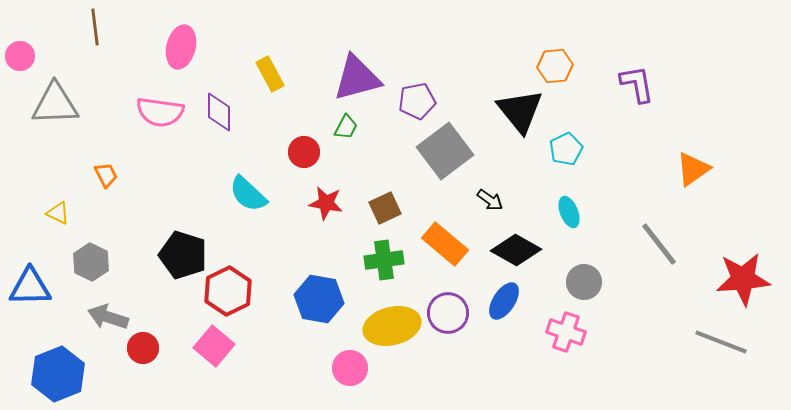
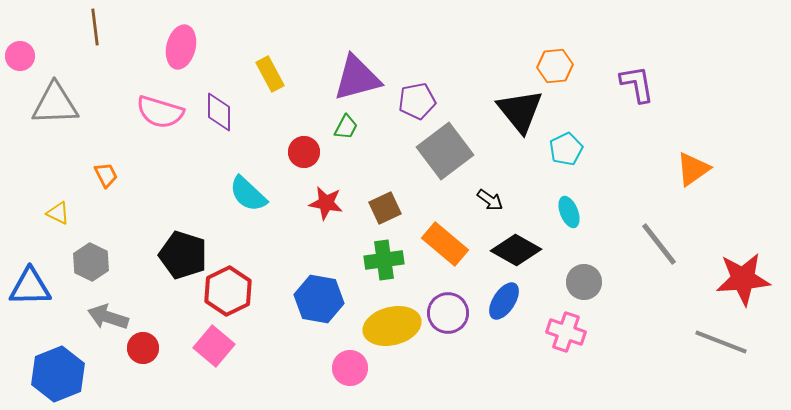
pink semicircle at (160, 112): rotated 9 degrees clockwise
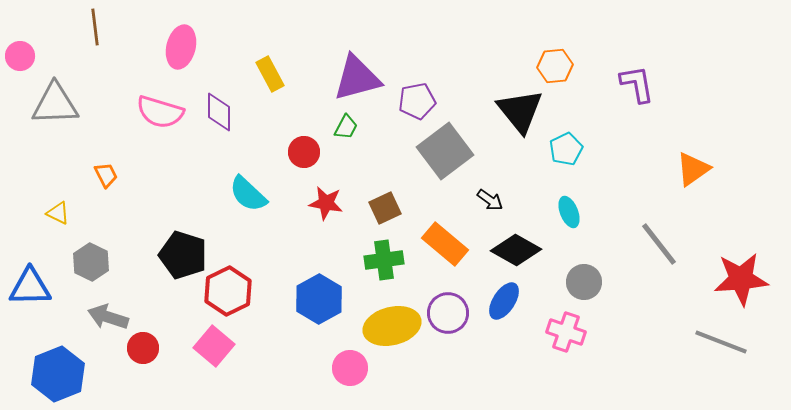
red star at (743, 279): moved 2 px left
blue hexagon at (319, 299): rotated 21 degrees clockwise
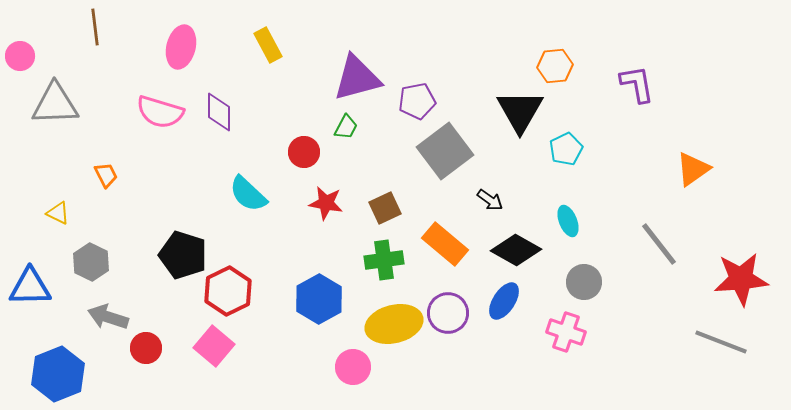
yellow rectangle at (270, 74): moved 2 px left, 29 px up
black triangle at (520, 111): rotated 9 degrees clockwise
cyan ellipse at (569, 212): moved 1 px left, 9 px down
yellow ellipse at (392, 326): moved 2 px right, 2 px up
red circle at (143, 348): moved 3 px right
pink circle at (350, 368): moved 3 px right, 1 px up
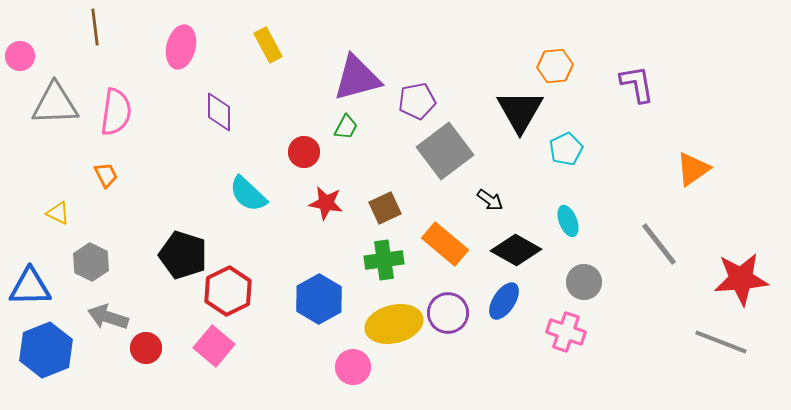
pink semicircle at (160, 112): moved 44 px left; rotated 99 degrees counterclockwise
blue hexagon at (58, 374): moved 12 px left, 24 px up
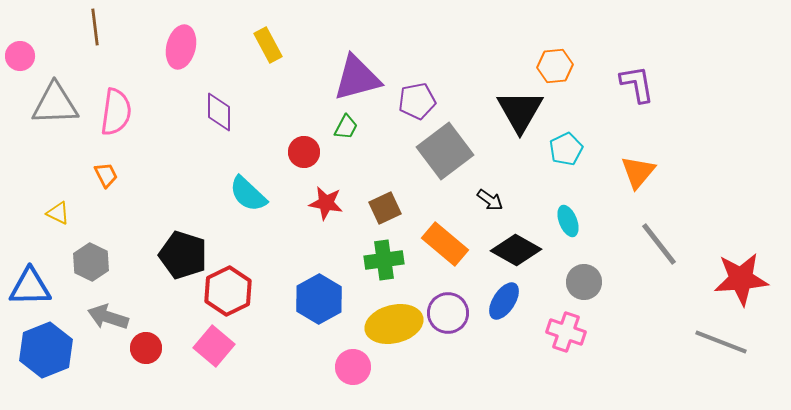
orange triangle at (693, 169): moved 55 px left, 3 px down; rotated 15 degrees counterclockwise
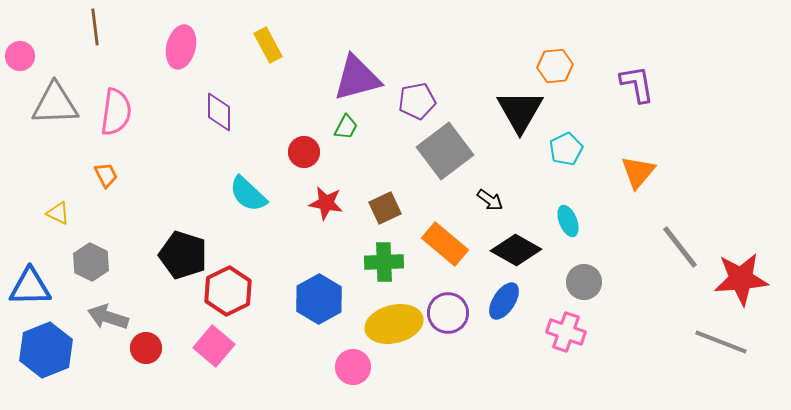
gray line at (659, 244): moved 21 px right, 3 px down
green cross at (384, 260): moved 2 px down; rotated 6 degrees clockwise
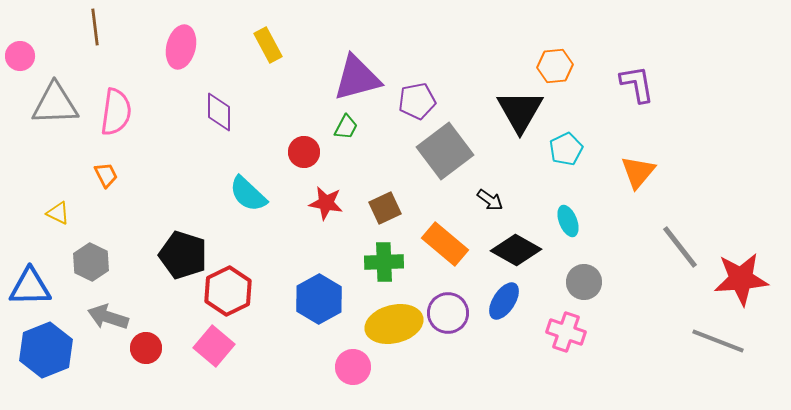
gray line at (721, 342): moved 3 px left, 1 px up
